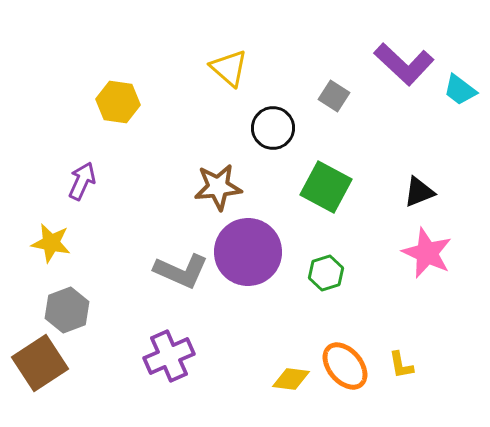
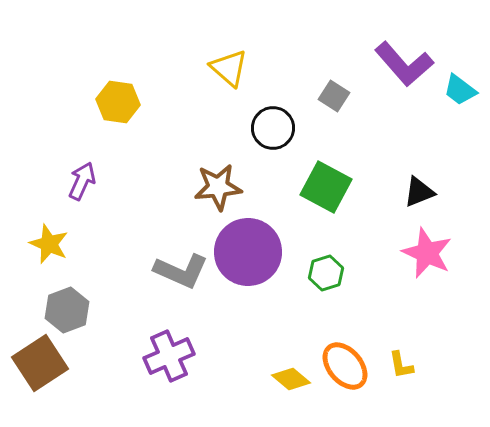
purple L-shape: rotated 6 degrees clockwise
yellow star: moved 2 px left, 1 px down; rotated 12 degrees clockwise
yellow diamond: rotated 33 degrees clockwise
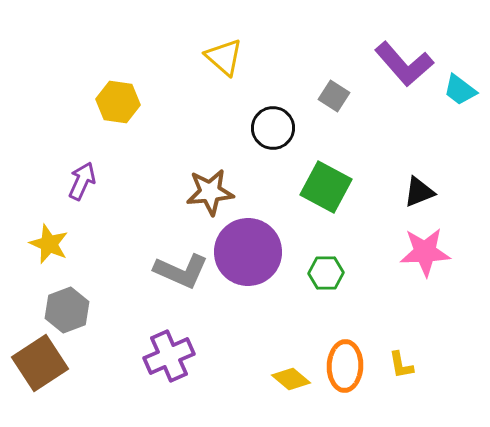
yellow triangle: moved 5 px left, 11 px up
brown star: moved 8 px left, 5 px down
pink star: moved 2 px left, 1 px up; rotated 27 degrees counterclockwise
green hexagon: rotated 16 degrees clockwise
orange ellipse: rotated 42 degrees clockwise
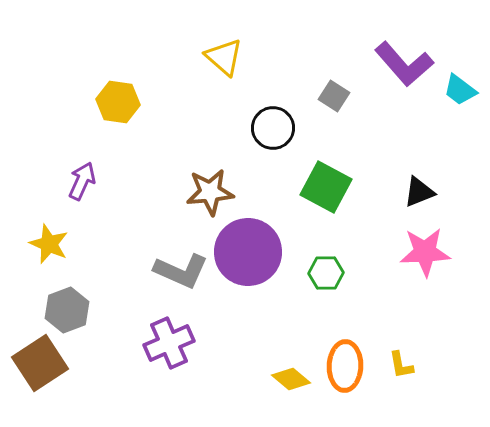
purple cross: moved 13 px up
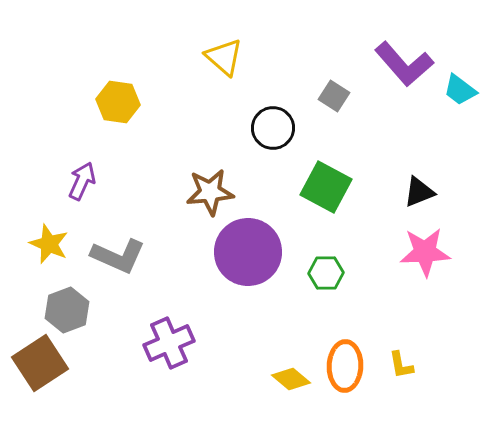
gray L-shape: moved 63 px left, 15 px up
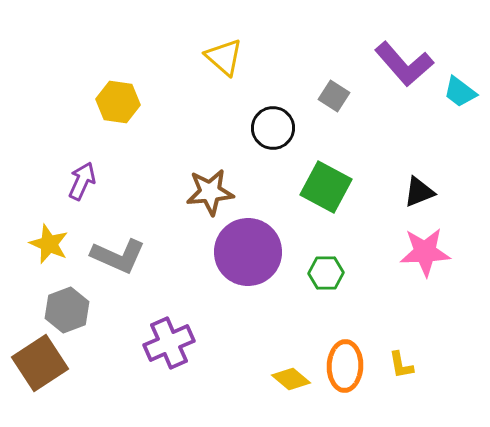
cyan trapezoid: moved 2 px down
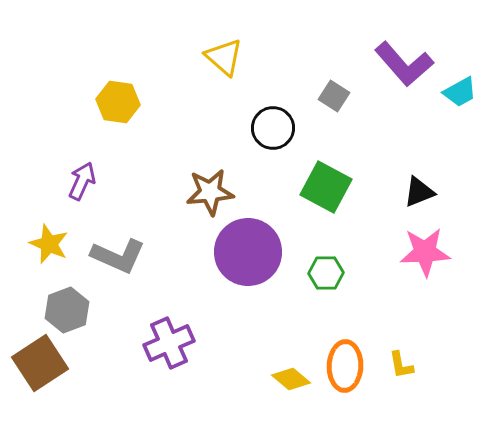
cyan trapezoid: rotated 66 degrees counterclockwise
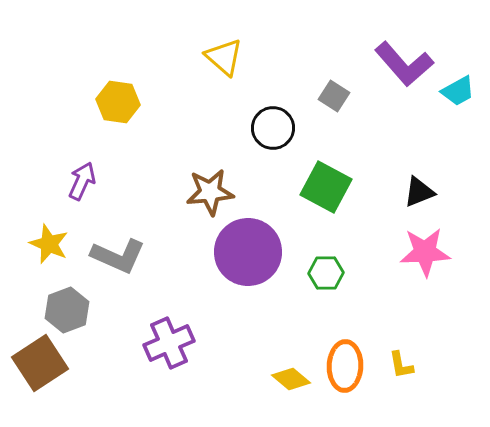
cyan trapezoid: moved 2 px left, 1 px up
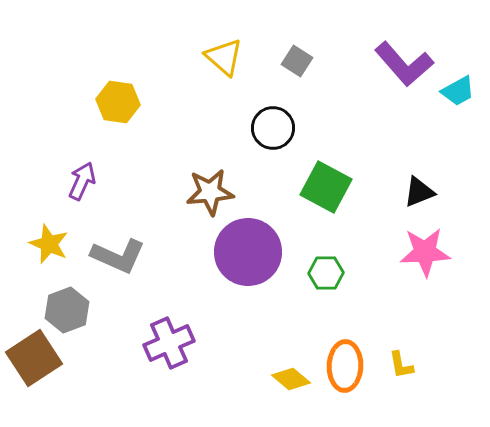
gray square: moved 37 px left, 35 px up
brown square: moved 6 px left, 5 px up
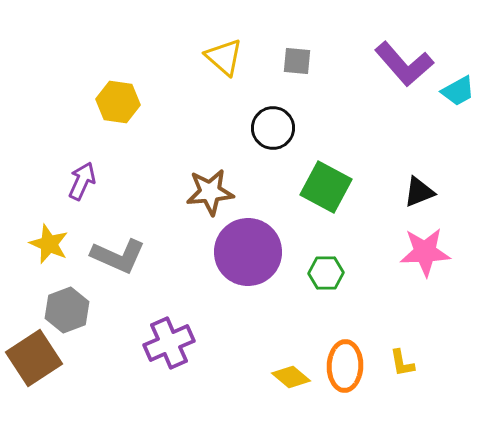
gray square: rotated 28 degrees counterclockwise
yellow L-shape: moved 1 px right, 2 px up
yellow diamond: moved 2 px up
